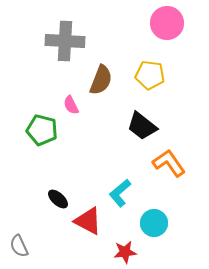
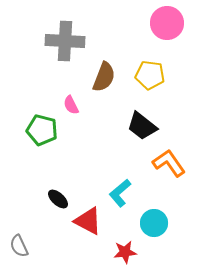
brown semicircle: moved 3 px right, 3 px up
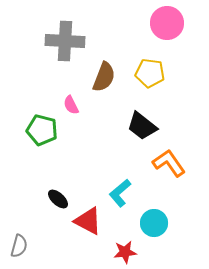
yellow pentagon: moved 2 px up
gray semicircle: rotated 140 degrees counterclockwise
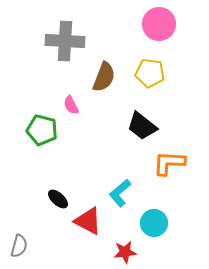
pink circle: moved 8 px left, 1 px down
orange L-shape: rotated 52 degrees counterclockwise
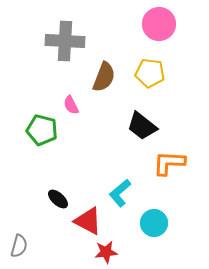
red star: moved 19 px left
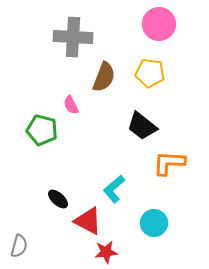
gray cross: moved 8 px right, 4 px up
cyan L-shape: moved 6 px left, 4 px up
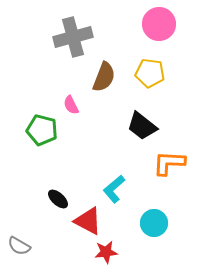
gray cross: rotated 18 degrees counterclockwise
gray semicircle: rotated 105 degrees clockwise
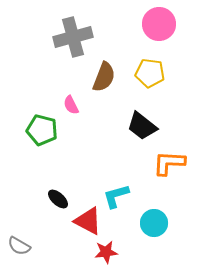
cyan L-shape: moved 2 px right, 7 px down; rotated 24 degrees clockwise
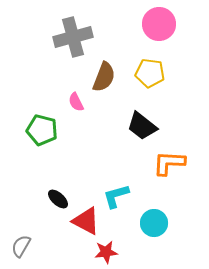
pink semicircle: moved 5 px right, 3 px up
red triangle: moved 2 px left
gray semicircle: moved 2 px right; rotated 90 degrees clockwise
